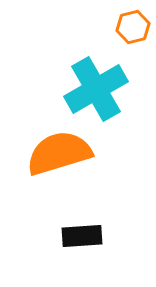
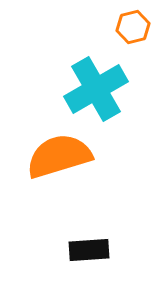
orange semicircle: moved 3 px down
black rectangle: moved 7 px right, 14 px down
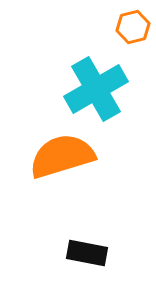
orange semicircle: moved 3 px right
black rectangle: moved 2 px left, 3 px down; rotated 15 degrees clockwise
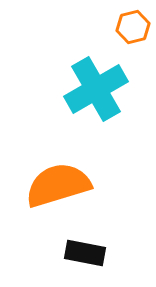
orange semicircle: moved 4 px left, 29 px down
black rectangle: moved 2 px left
